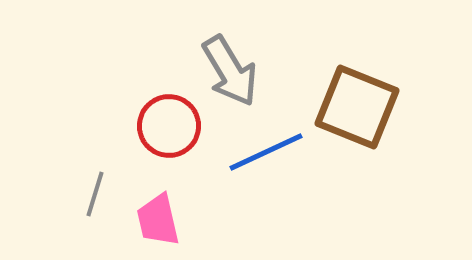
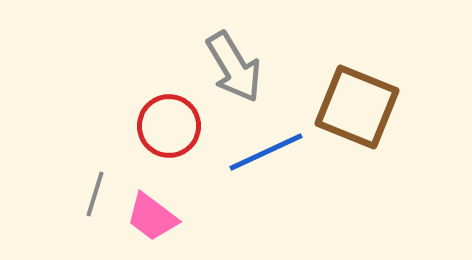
gray arrow: moved 4 px right, 4 px up
pink trapezoid: moved 6 px left, 3 px up; rotated 40 degrees counterclockwise
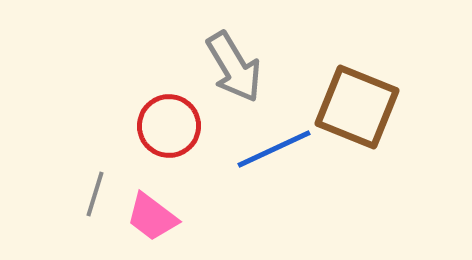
blue line: moved 8 px right, 3 px up
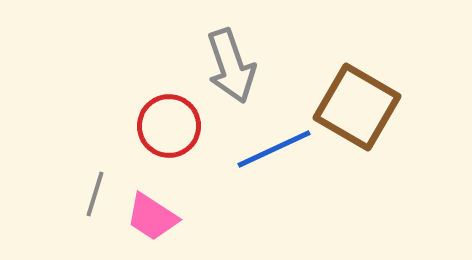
gray arrow: moved 3 px left, 1 px up; rotated 12 degrees clockwise
brown square: rotated 8 degrees clockwise
pink trapezoid: rotated 4 degrees counterclockwise
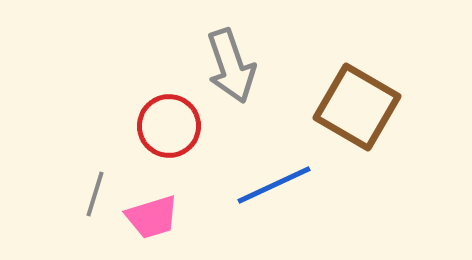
blue line: moved 36 px down
pink trapezoid: rotated 50 degrees counterclockwise
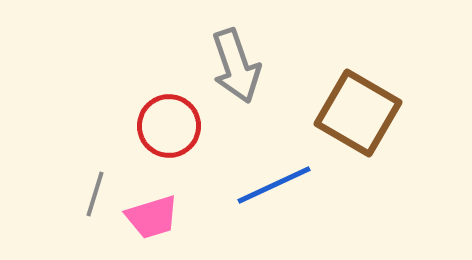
gray arrow: moved 5 px right
brown square: moved 1 px right, 6 px down
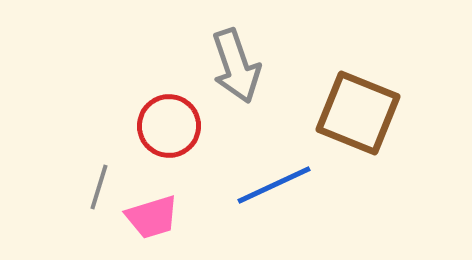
brown square: rotated 8 degrees counterclockwise
gray line: moved 4 px right, 7 px up
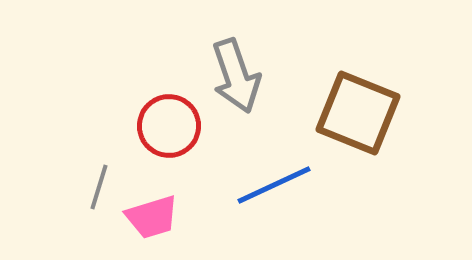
gray arrow: moved 10 px down
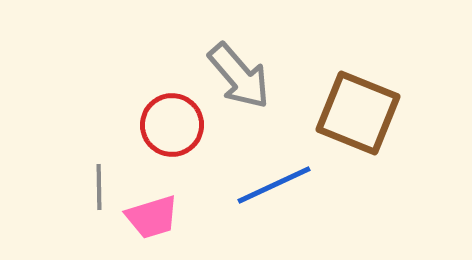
gray arrow: moved 3 px right; rotated 22 degrees counterclockwise
red circle: moved 3 px right, 1 px up
gray line: rotated 18 degrees counterclockwise
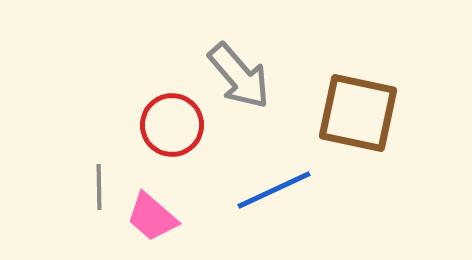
brown square: rotated 10 degrees counterclockwise
blue line: moved 5 px down
pink trapezoid: rotated 58 degrees clockwise
